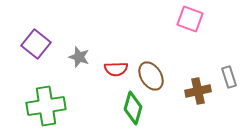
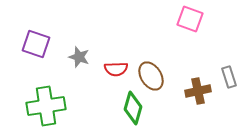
purple square: rotated 20 degrees counterclockwise
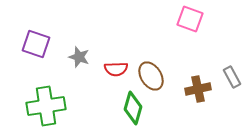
gray rectangle: moved 3 px right; rotated 10 degrees counterclockwise
brown cross: moved 2 px up
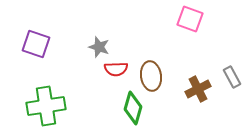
gray star: moved 20 px right, 10 px up
brown ellipse: rotated 24 degrees clockwise
brown cross: rotated 15 degrees counterclockwise
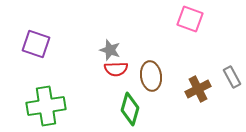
gray star: moved 11 px right, 3 px down
green diamond: moved 3 px left, 1 px down
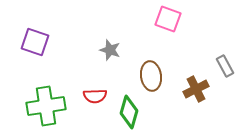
pink square: moved 22 px left
purple square: moved 1 px left, 2 px up
red semicircle: moved 21 px left, 27 px down
gray rectangle: moved 7 px left, 11 px up
brown cross: moved 2 px left
green diamond: moved 1 px left, 3 px down
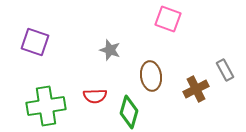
gray rectangle: moved 4 px down
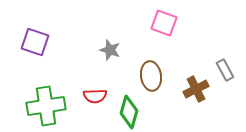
pink square: moved 4 px left, 4 px down
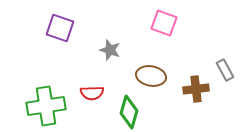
purple square: moved 25 px right, 14 px up
brown ellipse: rotated 72 degrees counterclockwise
brown cross: rotated 20 degrees clockwise
red semicircle: moved 3 px left, 3 px up
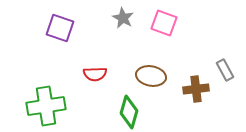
gray star: moved 13 px right, 32 px up; rotated 10 degrees clockwise
red semicircle: moved 3 px right, 19 px up
